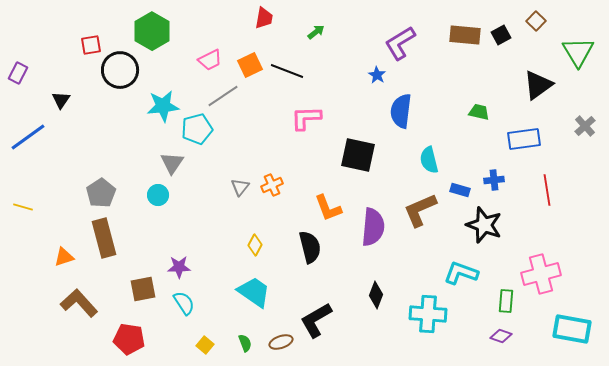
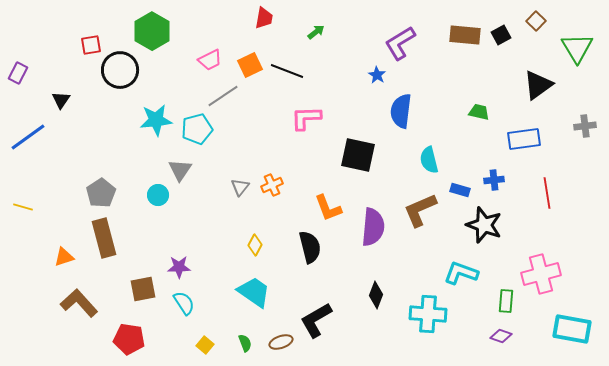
green triangle at (578, 52): moved 1 px left, 4 px up
cyan star at (163, 106): moved 7 px left, 14 px down
gray cross at (585, 126): rotated 35 degrees clockwise
gray triangle at (172, 163): moved 8 px right, 7 px down
red line at (547, 190): moved 3 px down
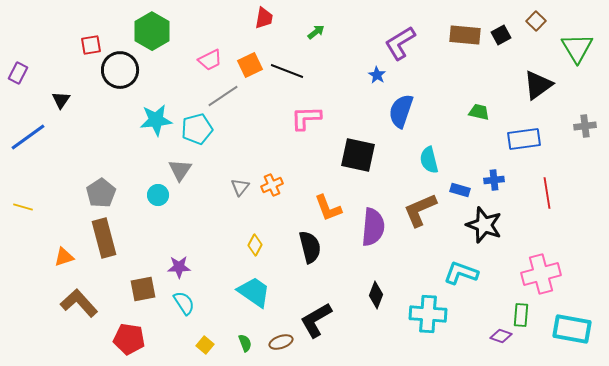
blue semicircle at (401, 111): rotated 12 degrees clockwise
green rectangle at (506, 301): moved 15 px right, 14 px down
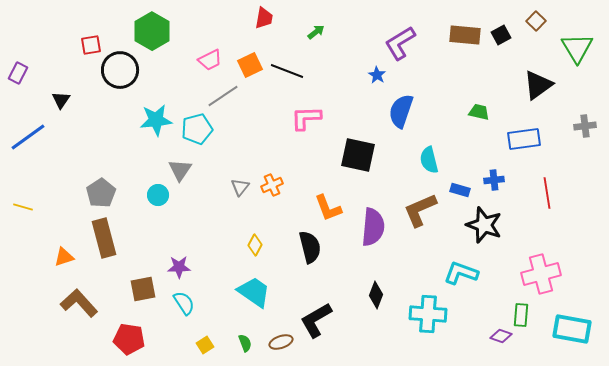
yellow square at (205, 345): rotated 18 degrees clockwise
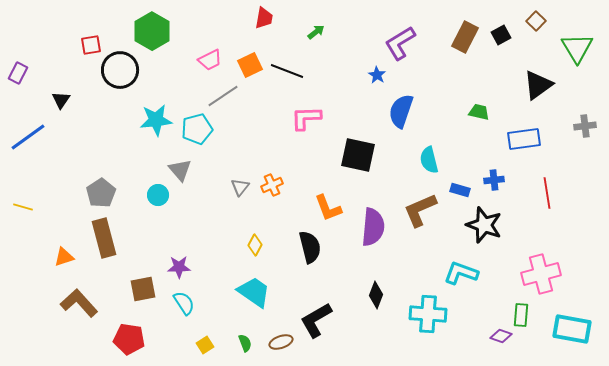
brown rectangle at (465, 35): moved 2 px down; rotated 68 degrees counterclockwise
gray triangle at (180, 170): rotated 15 degrees counterclockwise
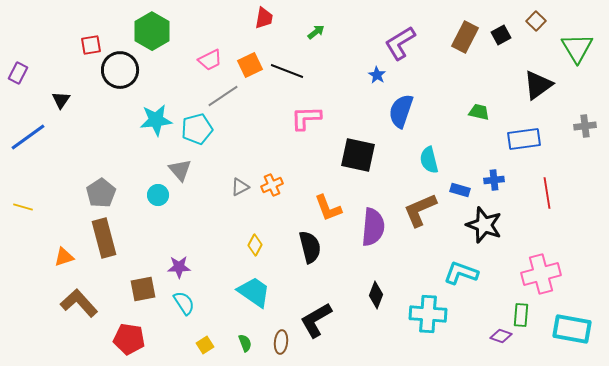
gray triangle at (240, 187): rotated 24 degrees clockwise
brown ellipse at (281, 342): rotated 65 degrees counterclockwise
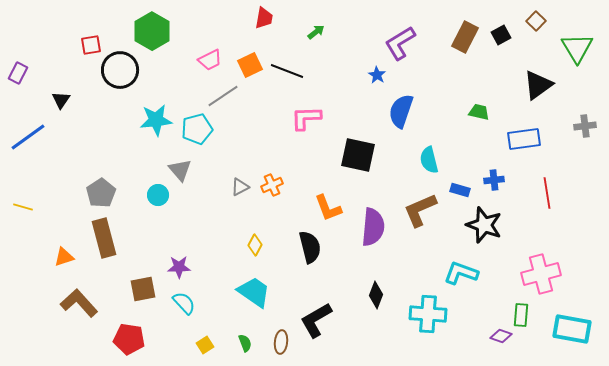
cyan semicircle at (184, 303): rotated 10 degrees counterclockwise
